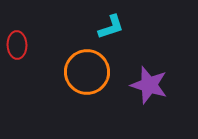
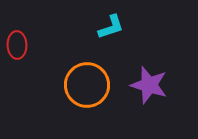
orange circle: moved 13 px down
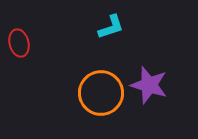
red ellipse: moved 2 px right, 2 px up; rotated 12 degrees counterclockwise
orange circle: moved 14 px right, 8 px down
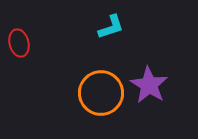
purple star: rotated 15 degrees clockwise
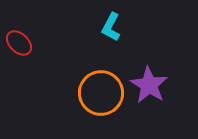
cyan L-shape: rotated 136 degrees clockwise
red ellipse: rotated 32 degrees counterclockwise
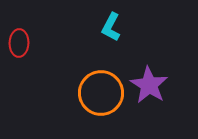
red ellipse: rotated 48 degrees clockwise
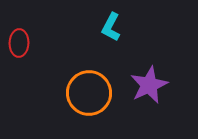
purple star: rotated 15 degrees clockwise
orange circle: moved 12 px left
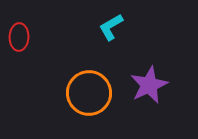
cyan L-shape: rotated 32 degrees clockwise
red ellipse: moved 6 px up
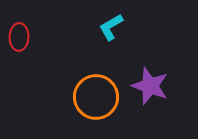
purple star: moved 1 px right, 1 px down; rotated 27 degrees counterclockwise
orange circle: moved 7 px right, 4 px down
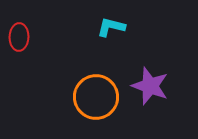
cyan L-shape: rotated 44 degrees clockwise
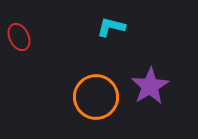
red ellipse: rotated 28 degrees counterclockwise
purple star: rotated 21 degrees clockwise
